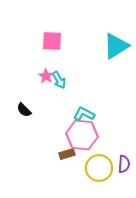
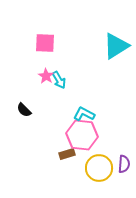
pink square: moved 7 px left, 2 px down
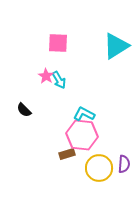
pink square: moved 13 px right
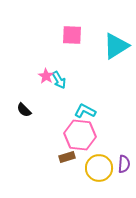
pink square: moved 14 px right, 8 px up
cyan L-shape: moved 1 px right, 3 px up
pink hexagon: moved 2 px left
brown rectangle: moved 3 px down
